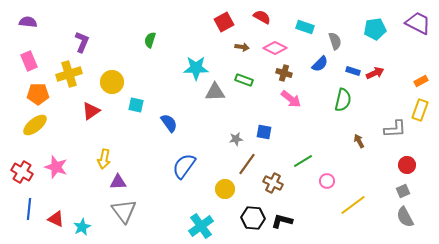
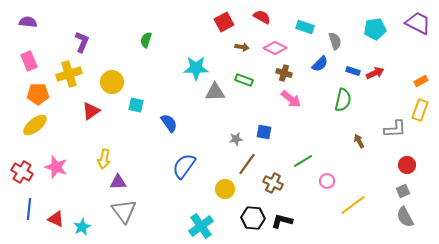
green semicircle at (150, 40): moved 4 px left
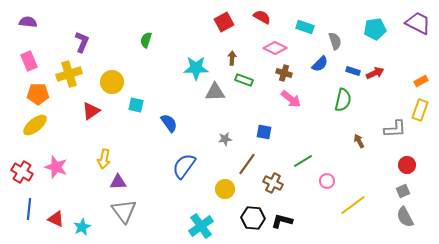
brown arrow at (242, 47): moved 10 px left, 11 px down; rotated 96 degrees counterclockwise
gray star at (236, 139): moved 11 px left
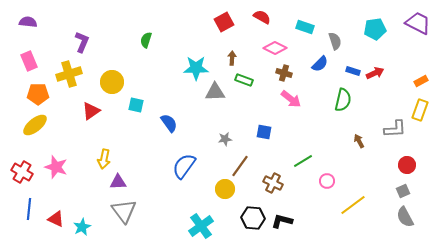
brown line at (247, 164): moved 7 px left, 2 px down
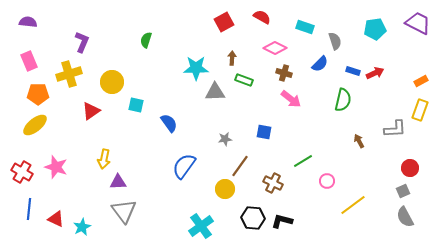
red circle at (407, 165): moved 3 px right, 3 px down
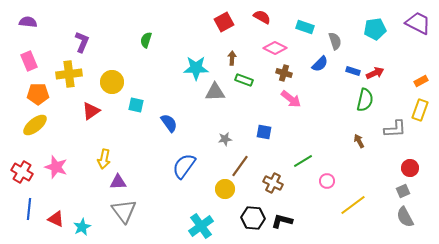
yellow cross at (69, 74): rotated 10 degrees clockwise
green semicircle at (343, 100): moved 22 px right
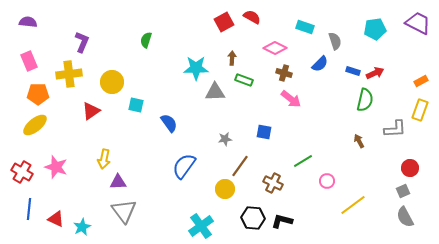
red semicircle at (262, 17): moved 10 px left
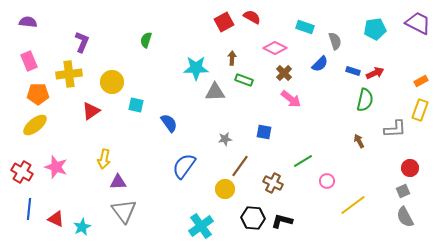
brown cross at (284, 73): rotated 28 degrees clockwise
